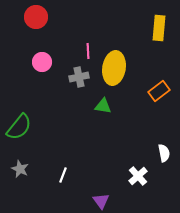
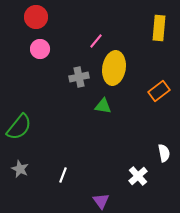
pink line: moved 8 px right, 10 px up; rotated 42 degrees clockwise
pink circle: moved 2 px left, 13 px up
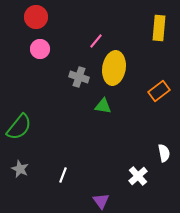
gray cross: rotated 30 degrees clockwise
